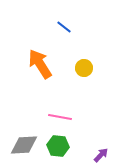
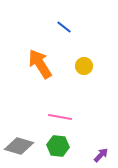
yellow circle: moved 2 px up
gray diamond: moved 5 px left, 1 px down; rotated 20 degrees clockwise
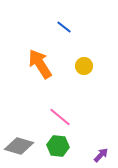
pink line: rotated 30 degrees clockwise
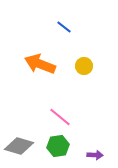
orange arrow: rotated 36 degrees counterclockwise
green hexagon: rotated 15 degrees counterclockwise
purple arrow: moved 6 px left; rotated 49 degrees clockwise
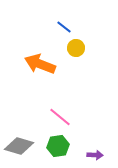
yellow circle: moved 8 px left, 18 px up
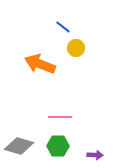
blue line: moved 1 px left
pink line: rotated 40 degrees counterclockwise
green hexagon: rotated 10 degrees clockwise
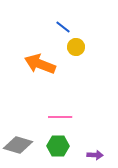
yellow circle: moved 1 px up
gray diamond: moved 1 px left, 1 px up
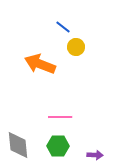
gray diamond: rotated 68 degrees clockwise
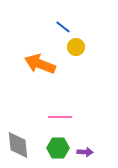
green hexagon: moved 2 px down
purple arrow: moved 10 px left, 3 px up
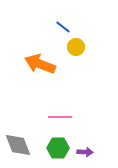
gray diamond: rotated 16 degrees counterclockwise
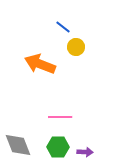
green hexagon: moved 1 px up
